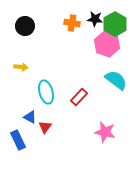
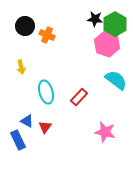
orange cross: moved 25 px left, 12 px down; rotated 14 degrees clockwise
yellow arrow: rotated 72 degrees clockwise
blue triangle: moved 3 px left, 4 px down
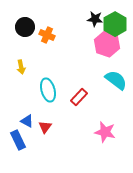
black circle: moved 1 px down
cyan ellipse: moved 2 px right, 2 px up
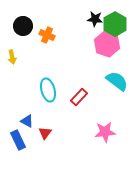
black circle: moved 2 px left, 1 px up
yellow arrow: moved 9 px left, 10 px up
cyan semicircle: moved 1 px right, 1 px down
red triangle: moved 6 px down
pink star: rotated 20 degrees counterclockwise
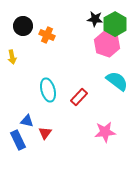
blue triangle: rotated 16 degrees counterclockwise
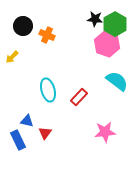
yellow arrow: rotated 56 degrees clockwise
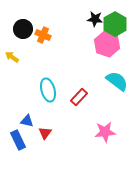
black circle: moved 3 px down
orange cross: moved 4 px left
yellow arrow: rotated 80 degrees clockwise
